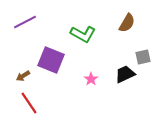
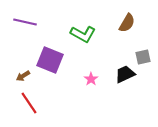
purple line: rotated 40 degrees clockwise
purple square: moved 1 px left
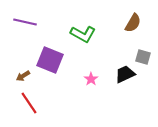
brown semicircle: moved 6 px right
gray square: rotated 28 degrees clockwise
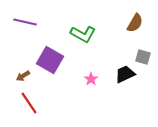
brown semicircle: moved 2 px right
purple square: rotated 8 degrees clockwise
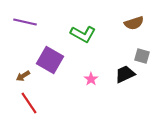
brown semicircle: moved 1 px left; rotated 42 degrees clockwise
gray square: moved 1 px left, 1 px up
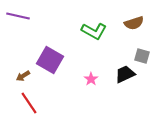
purple line: moved 7 px left, 6 px up
green L-shape: moved 11 px right, 3 px up
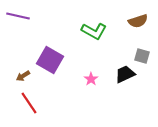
brown semicircle: moved 4 px right, 2 px up
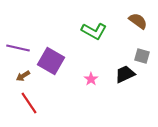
purple line: moved 32 px down
brown semicircle: rotated 126 degrees counterclockwise
purple square: moved 1 px right, 1 px down
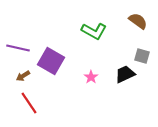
pink star: moved 2 px up
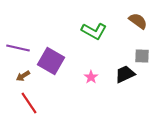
gray square: rotated 14 degrees counterclockwise
